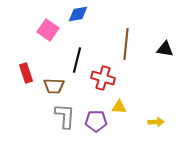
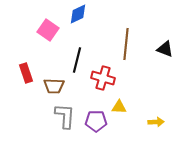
blue diamond: rotated 15 degrees counterclockwise
black triangle: rotated 12 degrees clockwise
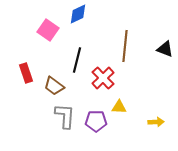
brown line: moved 1 px left, 2 px down
red cross: rotated 30 degrees clockwise
brown trapezoid: rotated 35 degrees clockwise
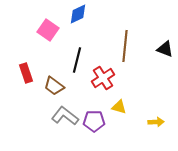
red cross: rotated 10 degrees clockwise
yellow triangle: rotated 14 degrees clockwise
gray L-shape: rotated 56 degrees counterclockwise
purple pentagon: moved 2 px left
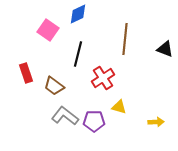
brown line: moved 7 px up
black line: moved 1 px right, 6 px up
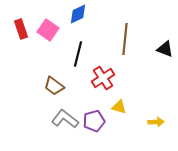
red rectangle: moved 5 px left, 44 px up
gray L-shape: moved 3 px down
purple pentagon: rotated 15 degrees counterclockwise
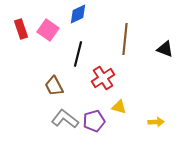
brown trapezoid: rotated 25 degrees clockwise
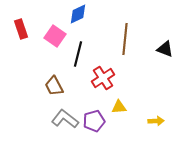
pink square: moved 7 px right, 6 px down
yellow triangle: rotated 21 degrees counterclockwise
yellow arrow: moved 1 px up
